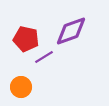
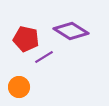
purple diamond: rotated 52 degrees clockwise
orange circle: moved 2 px left
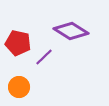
red pentagon: moved 8 px left, 4 px down
purple line: rotated 12 degrees counterclockwise
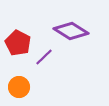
red pentagon: rotated 15 degrees clockwise
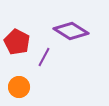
red pentagon: moved 1 px left, 1 px up
purple line: rotated 18 degrees counterclockwise
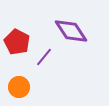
purple diamond: rotated 24 degrees clockwise
purple line: rotated 12 degrees clockwise
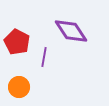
purple line: rotated 30 degrees counterclockwise
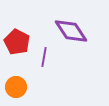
orange circle: moved 3 px left
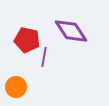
red pentagon: moved 10 px right, 2 px up; rotated 15 degrees counterclockwise
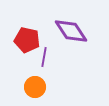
orange circle: moved 19 px right
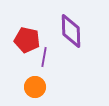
purple diamond: rotated 32 degrees clockwise
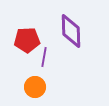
red pentagon: rotated 15 degrees counterclockwise
